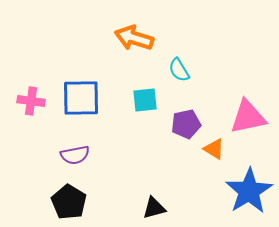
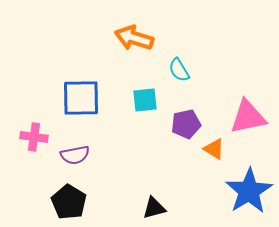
pink cross: moved 3 px right, 36 px down
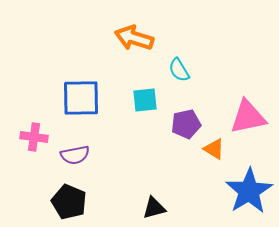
black pentagon: rotated 8 degrees counterclockwise
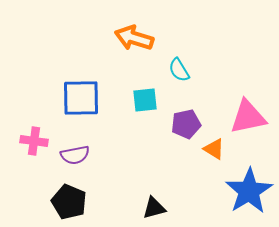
pink cross: moved 4 px down
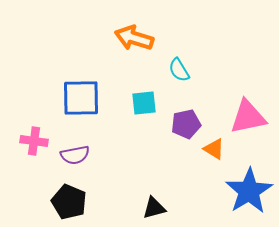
cyan square: moved 1 px left, 3 px down
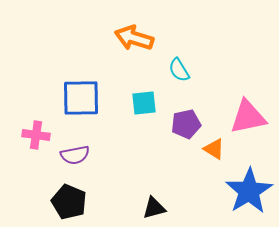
pink cross: moved 2 px right, 6 px up
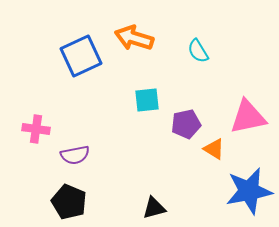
cyan semicircle: moved 19 px right, 19 px up
blue square: moved 42 px up; rotated 24 degrees counterclockwise
cyan square: moved 3 px right, 3 px up
pink cross: moved 6 px up
blue star: rotated 21 degrees clockwise
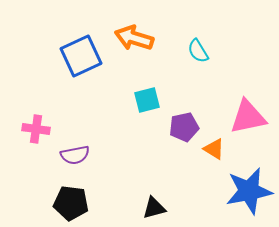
cyan square: rotated 8 degrees counterclockwise
purple pentagon: moved 2 px left, 3 px down
black pentagon: moved 2 px right, 1 px down; rotated 16 degrees counterclockwise
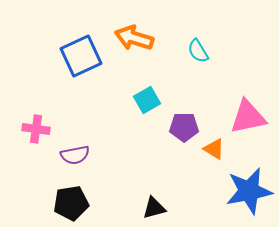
cyan square: rotated 16 degrees counterclockwise
purple pentagon: rotated 12 degrees clockwise
black pentagon: rotated 16 degrees counterclockwise
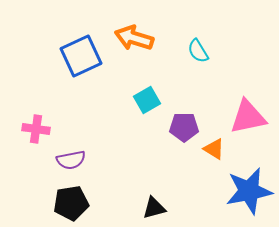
purple semicircle: moved 4 px left, 5 px down
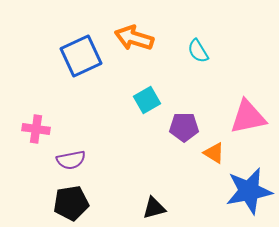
orange triangle: moved 4 px down
